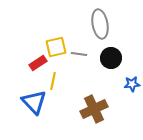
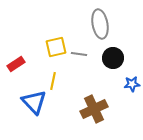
black circle: moved 2 px right
red rectangle: moved 22 px left, 1 px down
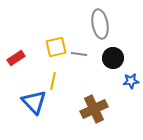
red rectangle: moved 6 px up
blue star: moved 1 px left, 3 px up
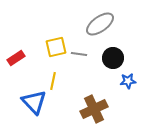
gray ellipse: rotated 64 degrees clockwise
blue star: moved 3 px left
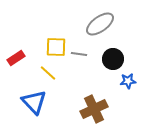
yellow square: rotated 15 degrees clockwise
black circle: moved 1 px down
yellow line: moved 5 px left, 8 px up; rotated 60 degrees counterclockwise
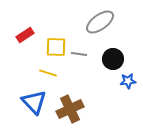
gray ellipse: moved 2 px up
red rectangle: moved 9 px right, 23 px up
yellow line: rotated 24 degrees counterclockwise
brown cross: moved 24 px left
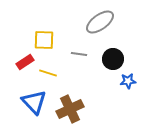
red rectangle: moved 27 px down
yellow square: moved 12 px left, 7 px up
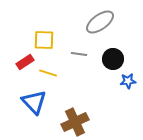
brown cross: moved 5 px right, 13 px down
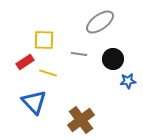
brown cross: moved 6 px right, 2 px up; rotated 12 degrees counterclockwise
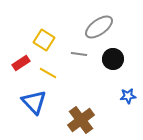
gray ellipse: moved 1 px left, 5 px down
yellow square: rotated 30 degrees clockwise
red rectangle: moved 4 px left, 1 px down
yellow line: rotated 12 degrees clockwise
blue star: moved 15 px down
